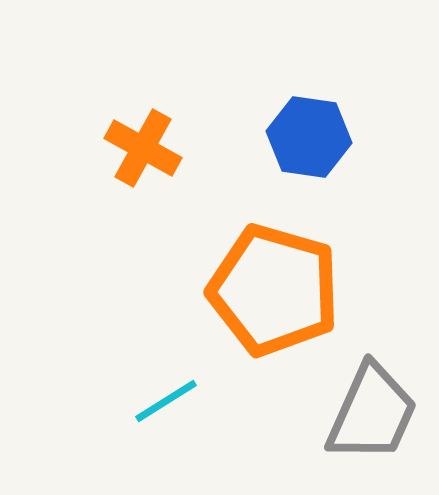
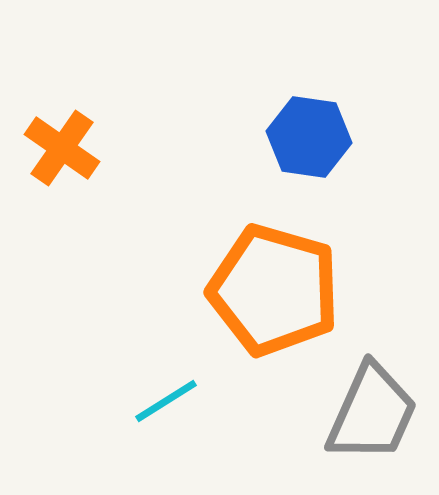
orange cross: moved 81 px left; rotated 6 degrees clockwise
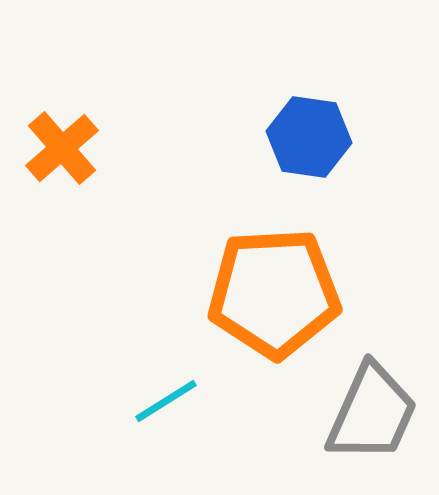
orange cross: rotated 14 degrees clockwise
orange pentagon: moved 3 px down; rotated 19 degrees counterclockwise
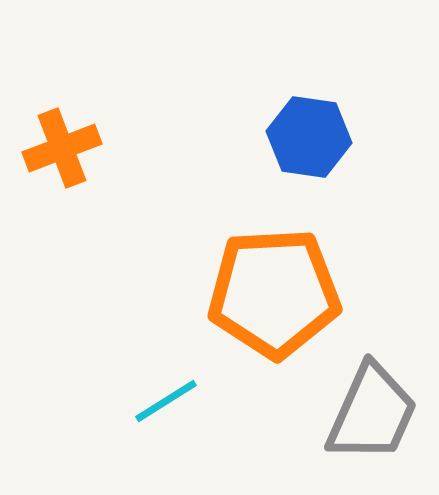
orange cross: rotated 20 degrees clockwise
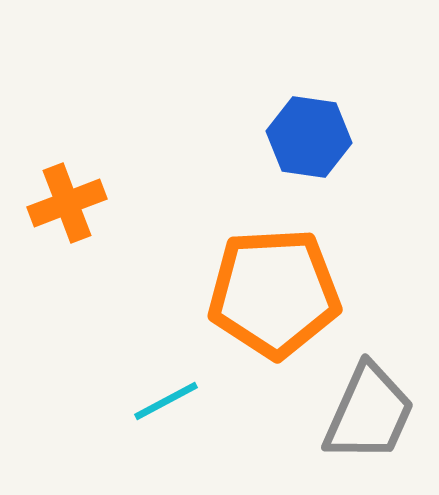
orange cross: moved 5 px right, 55 px down
cyan line: rotated 4 degrees clockwise
gray trapezoid: moved 3 px left
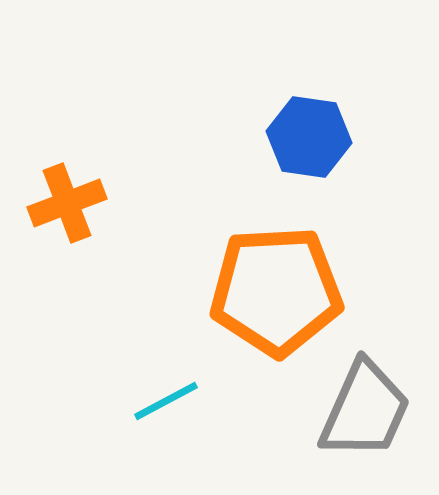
orange pentagon: moved 2 px right, 2 px up
gray trapezoid: moved 4 px left, 3 px up
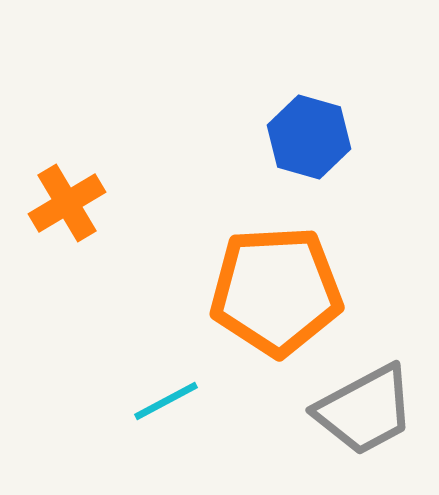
blue hexagon: rotated 8 degrees clockwise
orange cross: rotated 10 degrees counterclockwise
gray trapezoid: rotated 38 degrees clockwise
